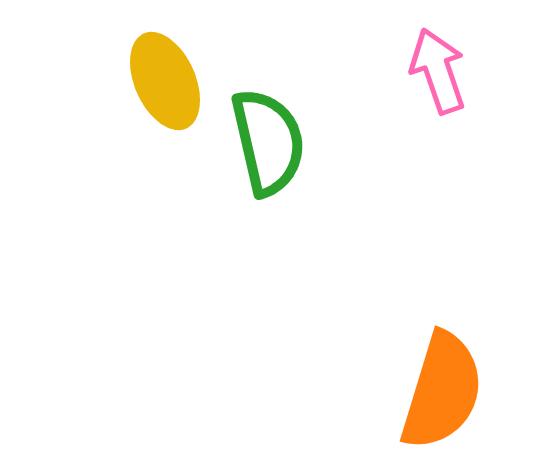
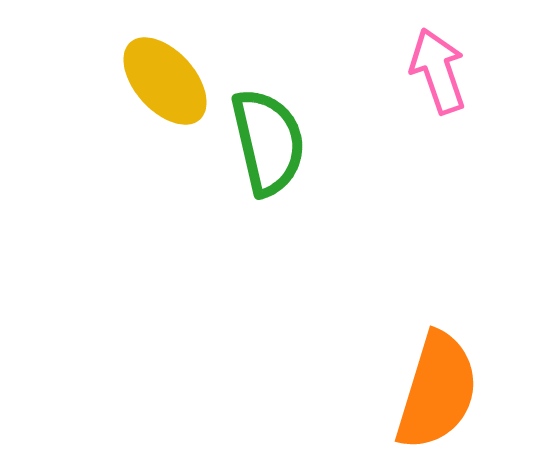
yellow ellipse: rotated 18 degrees counterclockwise
orange semicircle: moved 5 px left
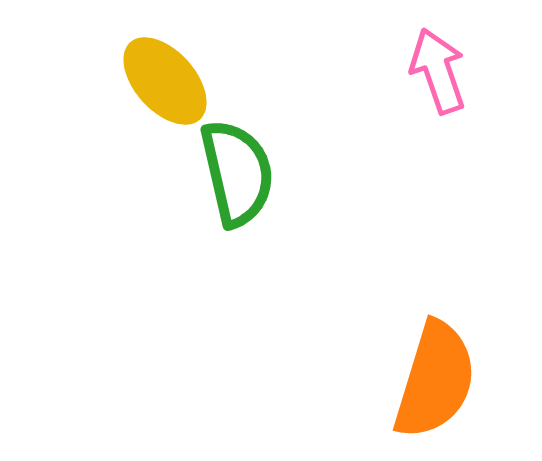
green semicircle: moved 31 px left, 31 px down
orange semicircle: moved 2 px left, 11 px up
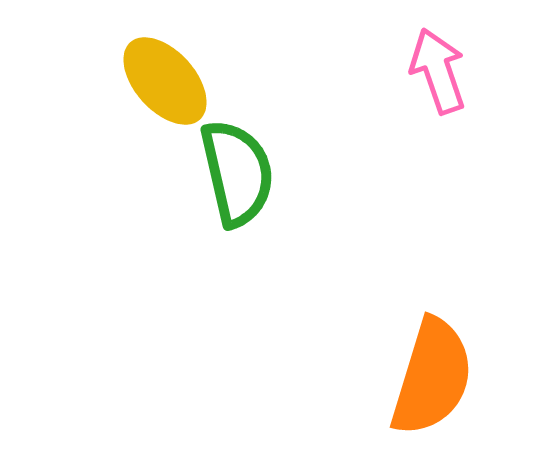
orange semicircle: moved 3 px left, 3 px up
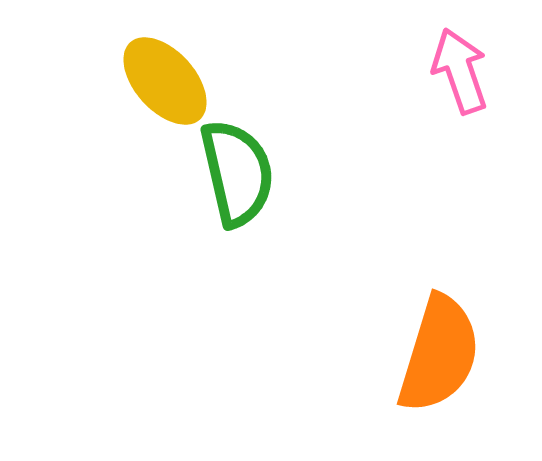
pink arrow: moved 22 px right
orange semicircle: moved 7 px right, 23 px up
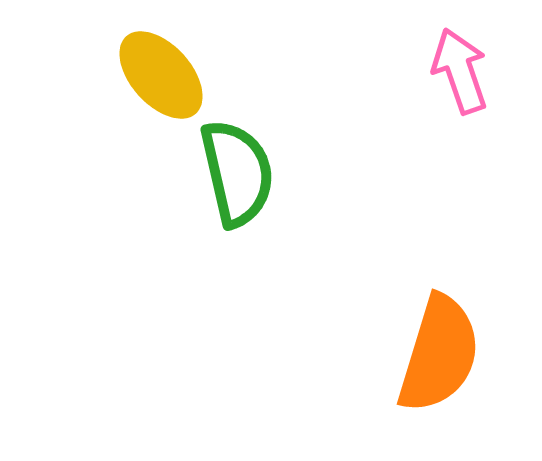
yellow ellipse: moved 4 px left, 6 px up
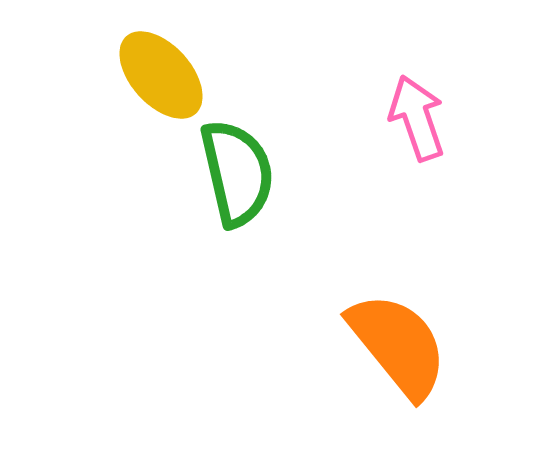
pink arrow: moved 43 px left, 47 px down
orange semicircle: moved 41 px left, 9 px up; rotated 56 degrees counterclockwise
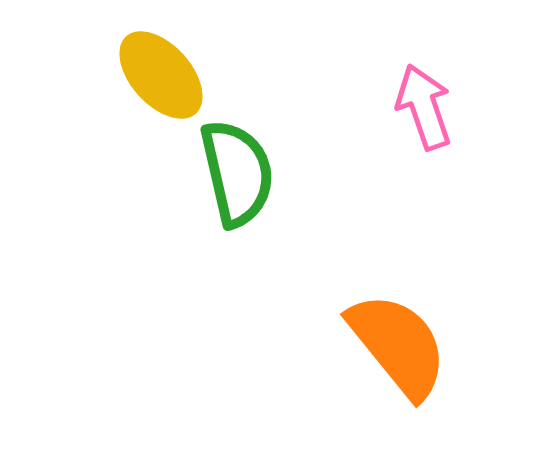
pink arrow: moved 7 px right, 11 px up
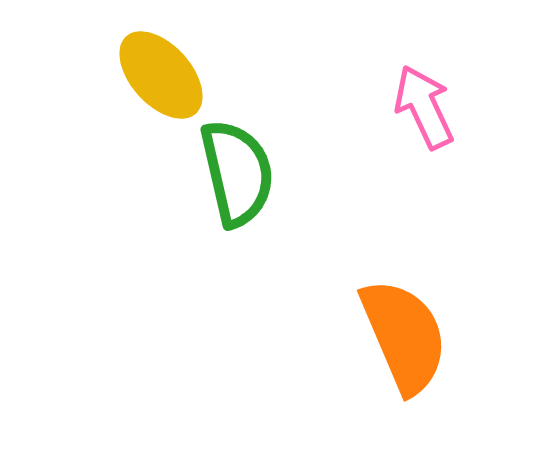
pink arrow: rotated 6 degrees counterclockwise
orange semicircle: moved 6 px right, 9 px up; rotated 16 degrees clockwise
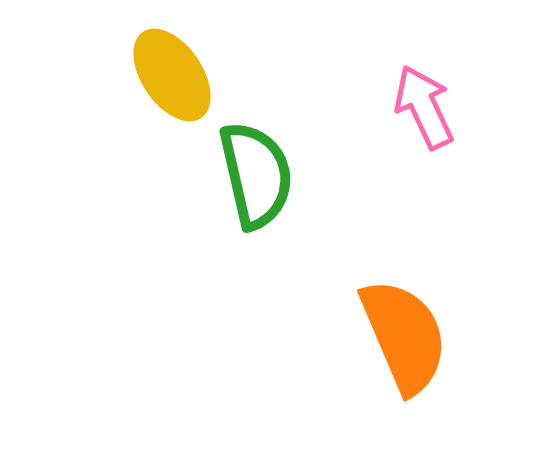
yellow ellipse: moved 11 px right; rotated 8 degrees clockwise
green semicircle: moved 19 px right, 2 px down
